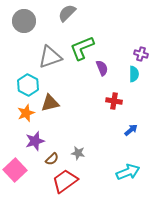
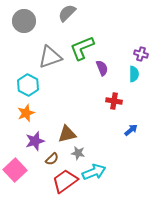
brown triangle: moved 17 px right, 31 px down
cyan arrow: moved 34 px left
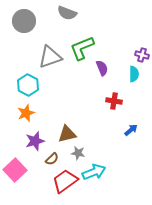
gray semicircle: rotated 114 degrees counterclockwise
purple cross: moved 1 px right, 1 px down
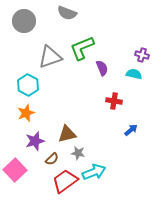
cyan semicircle: rotated 77 degrees counterclockwise
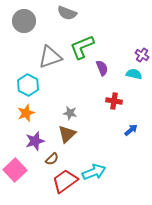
green L-shape: moved 1 px up
purple cross: rotated 16 degrees clockwise
brown triangle: rotated 30 degrees counterclockwise
gray star: moved 8 px left, 40 px up
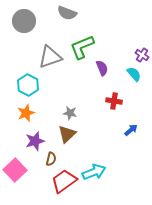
cyan semicircle: rotated 35 degrees clockwise
brown semicircle: moved 1 px left; rotated 32 degrees counterclockwise
red trapezoid: moved 1 px left
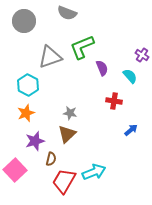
cyan semicircle: moved 4 px left, 2 px down
red trapezoid: rotated 24 degrees counterclockwise
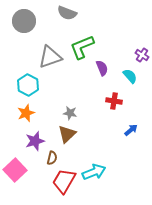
brown semicircle: moved 1 px right, 1 px up
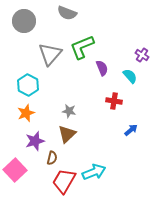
gray triangle: moved 3 px up; rotated 30 degrees counterclockwise
gray star: moved 1 px left, 2 px up
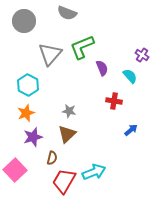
purple star: moved 2 px left, 4 px up
